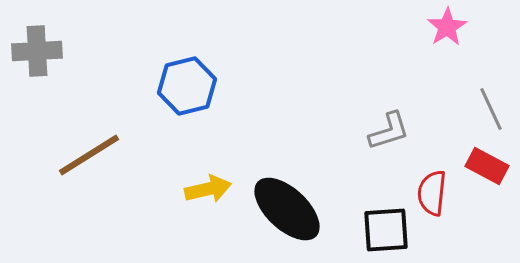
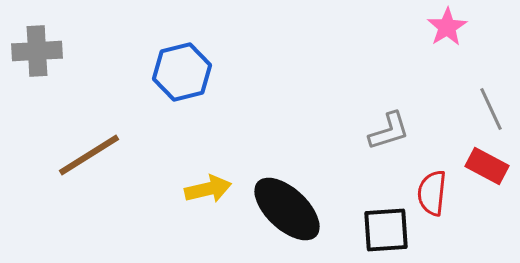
blue hexagon: moved 5 px left, 14 px up
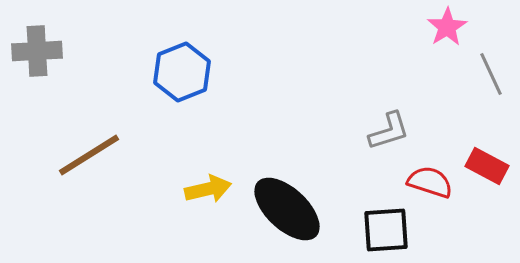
blue hexagon: rotated 8 degrees counterclockwise
gray line: moved 35 px up
red semicircle: moved 2 px left, 11 px up; rotated 102 degrees clockwise
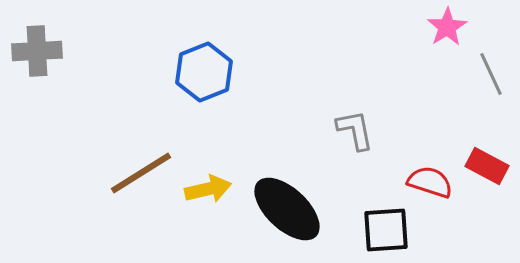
blue hexagon: moved 22 px right
gray L-shape: moved 34 px left, 1 px up; rotated 84 degrees counterclockwise
brown line: moved 52 px right, 18 px down
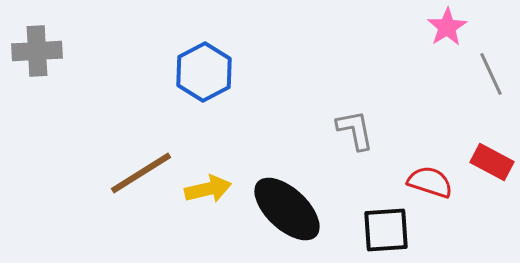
blue hexagon: rotated 6 degrees counterclockwise
red rectangle: moved 5 px right, 4 px up
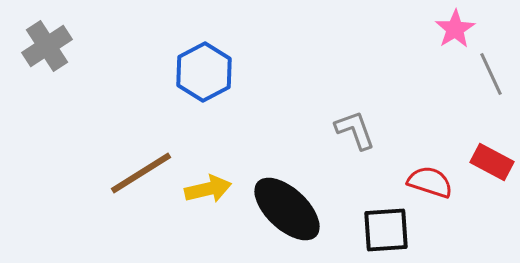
pink star: moved 8 px right, 2 px down
gray cross: moved 10 px right, 5 px up; rotated 30 degrees counterclockwise
gray L-shape: rotated 9 degrees counterclockwise
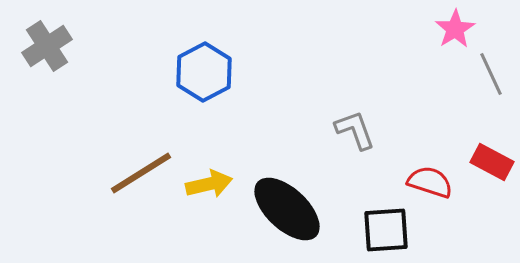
yellow arrow: moved 1 px right, 5 px up
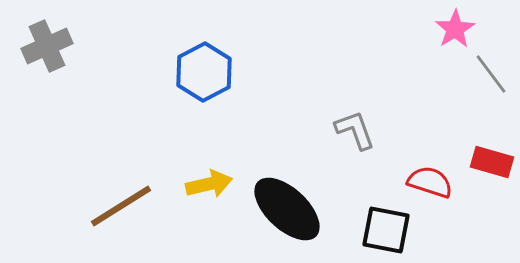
gray cross: rotated 9 degrees clockwise
gray line: rotated 12 degrees counterclockwise
red rectangle: rotated 12 degrees counterclockwise
brown line: moved 20 px left, 33 px down
black square: rotated 15 degrees clockwise
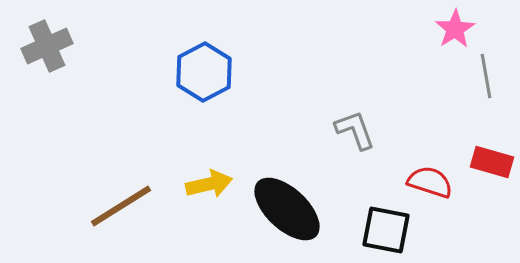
gray line: moved 5 px left, 2 px down; rotated 27 degrees clockwise
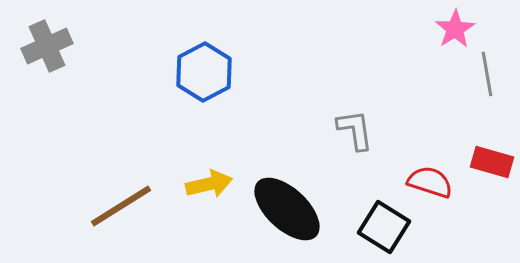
gray line: moved 1 px right, 2 px up
gray L-shape: rotated 12 degrees clockwise
black square: moved 2 px left, 3 px up; rotated 21 degrees clockwise
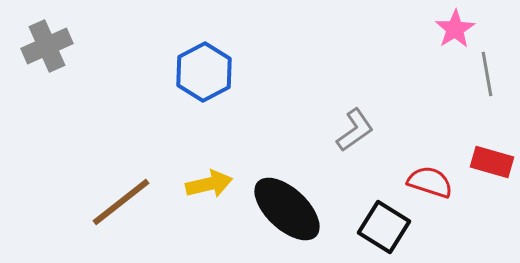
gray L-shape: rotated 63 degrees clockwise
brown line: moved 4 px up; rotated 6 degrees counterclockwise
